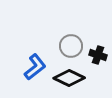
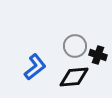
gray circle: moved 4 px right
black diamond: moved 5 px right, 1 px up; rotated 32 degrees counterclockwise
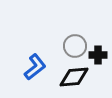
black cross: rotated 18 degrees counterclockwise
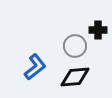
black cross: moved 25 px up
black diamond: moved 1 px right
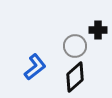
black diamond: rotated 36 degrees counterclockwise
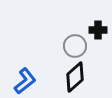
blue L-shape: moved 10 px left, 14 px down
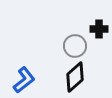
black cross: moved 1 px right, 1 px up
blue L-shape: moved 1 px left, 1 px up
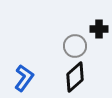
blue L-shape: moved 2 px up; rotated 16 degrees counterclockwise
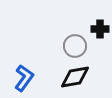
black cross: moved 1 px right
black diamond: rotated 32 degrees clockwise
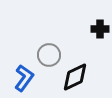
gray circle: moved 26 px left, 9 px down
black diamond: rotated 16 degrees counterclockwise
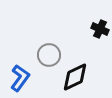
black cross: rotated 24 degrees clockwise
blue L-shape: moved 4 px left
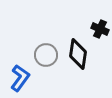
gray circle: moved 3 px left
black diamond: moved 3 px right, 23 px up; rotated 56 degrees counterclockwise
